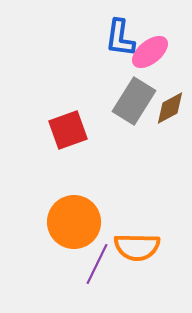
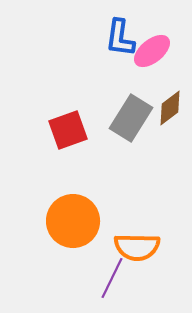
pink ellipse: moved 2 px right, 1 px up
gray rectangle: moved 3 px left, 17 px down
brown diamond: rotated 9 degrees counterclockwise
orange circle: moved 1 px left, 1 px up
purple line: moved 15 px right, 14 px down
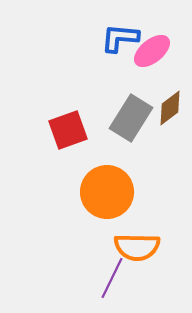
blue L-shape: rotated 87 degrees clockwise
orange circle: moved 34 px right, 29 px up
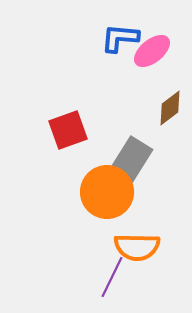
gray rectangle: moved 42 px down
purple line: moved 1 px up
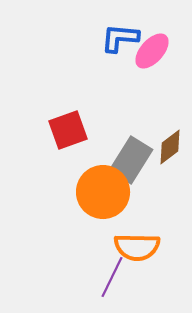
pink ellipse: rotated 9 degrees counterclockwise
brown diamond: moved 39 px down
orange circle: moved 4 px left
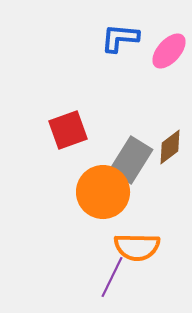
pink ellipse: moved 17 px right
